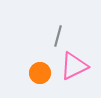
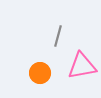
pink triangle: moved 8 px right; rotated 16 degrees clockwise
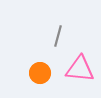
pink triangle: moved 2 px left, 3 px down; rotated 16 degrees clockwise
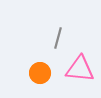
gray line: moved 2 px down
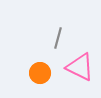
pink triangle: moved 2 px up; rotated 20 degrees clockwise
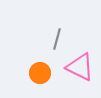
gray line: moved 1 px left, 1 px down
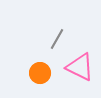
gray line: rotated 15 degrees clockwise
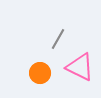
gray line: moved 1 px right
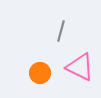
gray line: moved 3 px right, 8 px up; rotated 15 degrees counterclockwise
